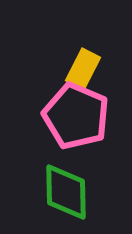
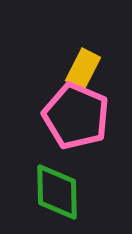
green diamond: moved 9 px left
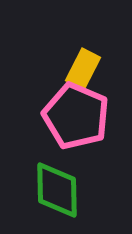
green diamond: moved 2 px up
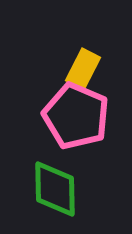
green diamond: moved 2 px left, 1 px up
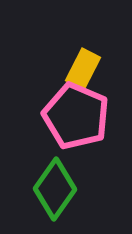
green diamond: rotated 36 degrees clockwise
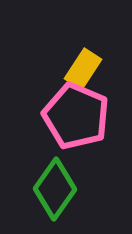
yellow rectangle: rotated 6 degrees clockwise
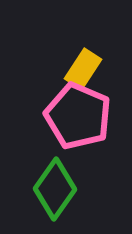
pink pentagon: moved 2 px right
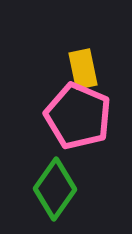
yellow rectangle: rotated 45 degrees counterclockwise
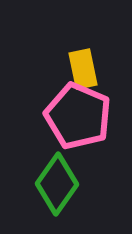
green diamond: moved 2 px right, 5 px up
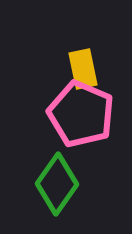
pink pentagon: moved 3 px right, 2 px up
